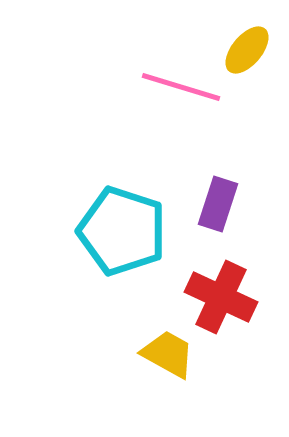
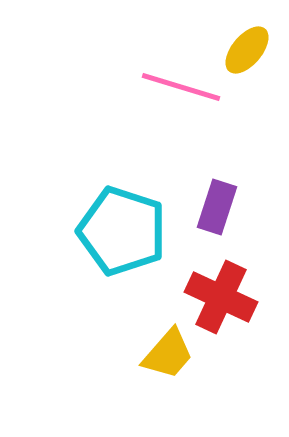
purple rectangle: moved 1 px left, 3 px down
yellow trapezoid: rotated 102 degrees clockwise
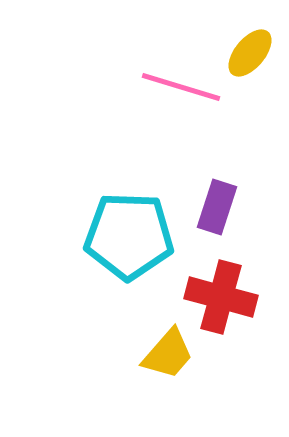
yellow ellipse: moved 3 px right, 3 px down
cyan pentagon: moved 7 px right, 5 px down; rotated 16 degrees counterclockwise
red cross: rotated 10 degrees counterclockwise
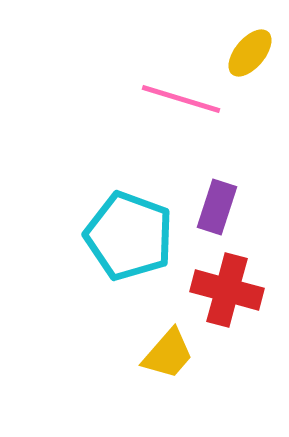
pink line: moved 12 px down
cyan pentagon: rotated 18 degrees clockwise
red cross: moved 6 px right, 7 px up
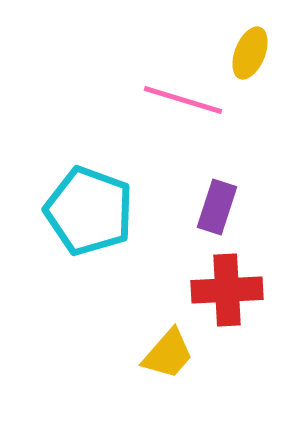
yellow ellipse: rotated 18 degrees counterclockwise
pink line: moved 2 px right, 1 px down
cyan pentagon: moved 40 px left, 25 px up
red cross: rotated 18 degrees counterclockwise
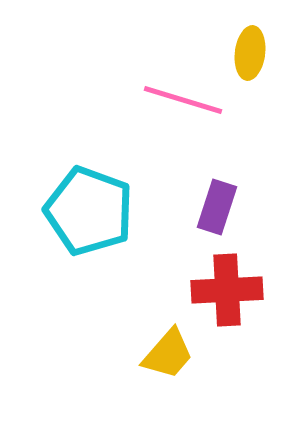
yellow ellipse: rotated 15 degrees counterclockwise
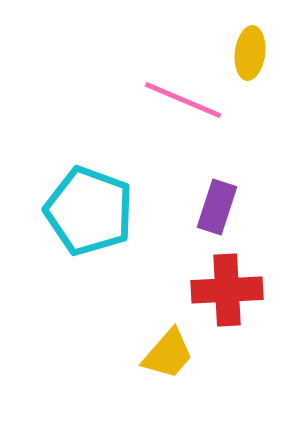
pink line: rotated 6 degrees clockwise
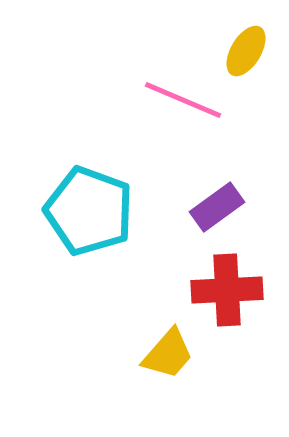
yellow ellipse: moved 4 px left, 2 px up; rotated 24 degrees clockwise
purple rectangle: rotated 36 degrees clockwise
